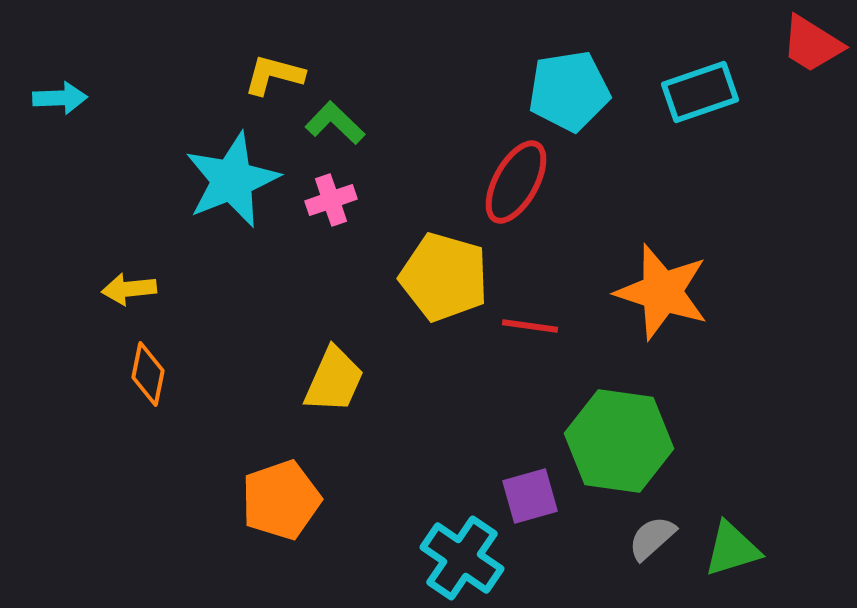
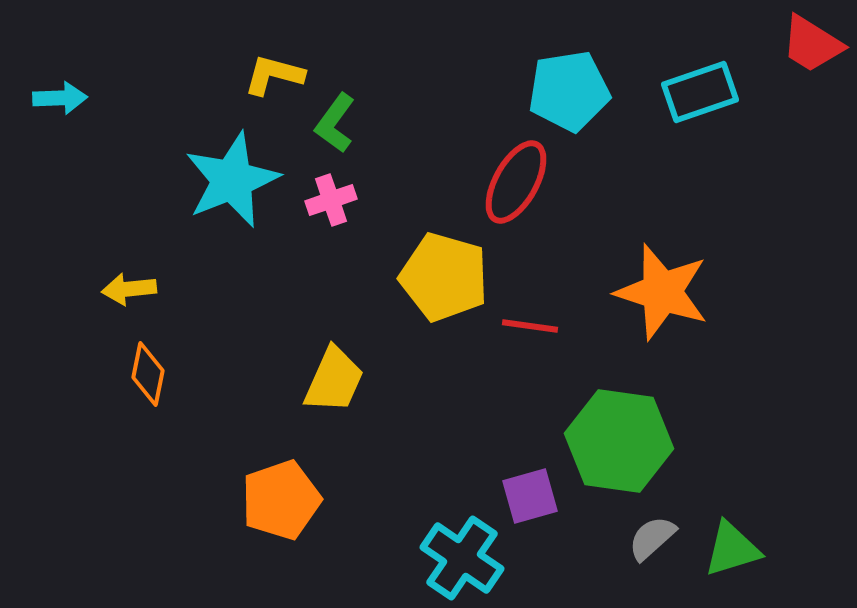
green L-shape: rotated 98 degrees counterclockwise
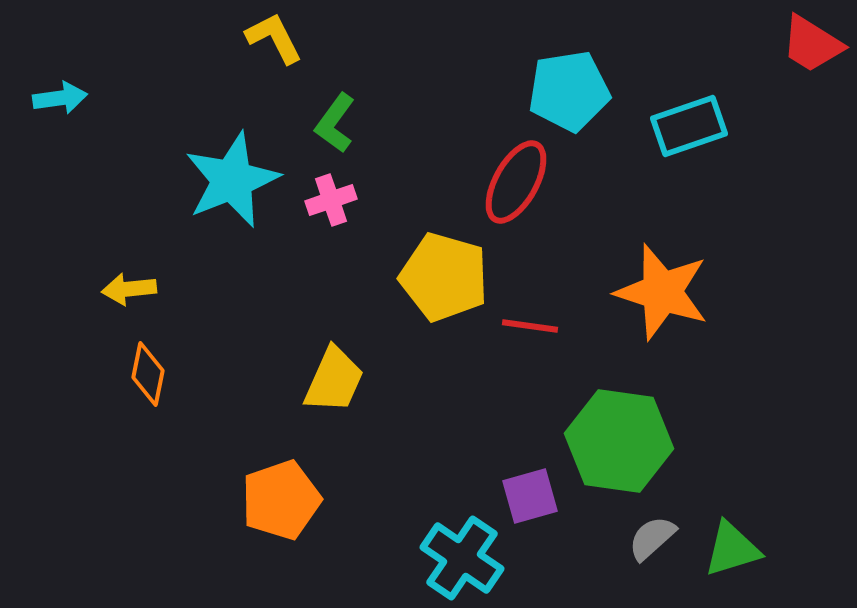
yellow L-shape: moved 37 px up; rotated 48 degrees clockwise
cyan rectangle: moved 11 px left, 34 px down
cyan arrow: rotated 6 degrees counterclockwise
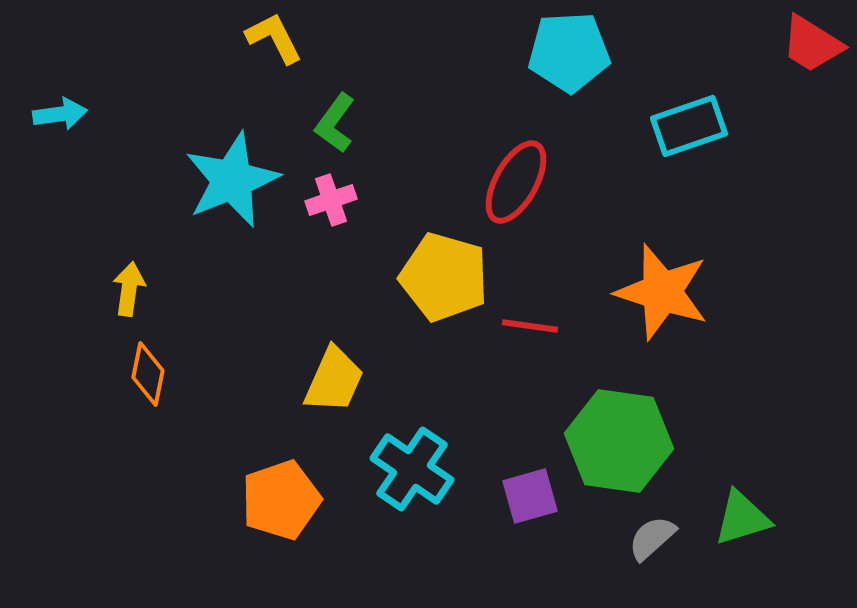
cyan pentagon: moved 39 px up; rotated 6 degrees clockwise
cyan arrow: moved 16 px down
yellow arrow: rotated 104 degrees clockwise
green triangle: moved 10 px right, 31 px up
cyan cross: moved 50 px left, 89 px up
